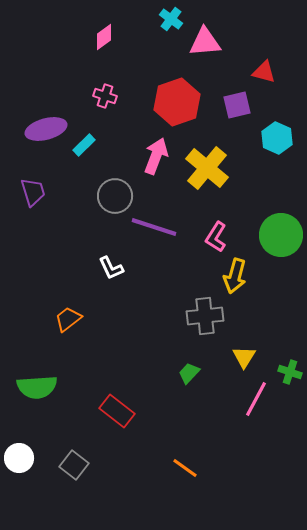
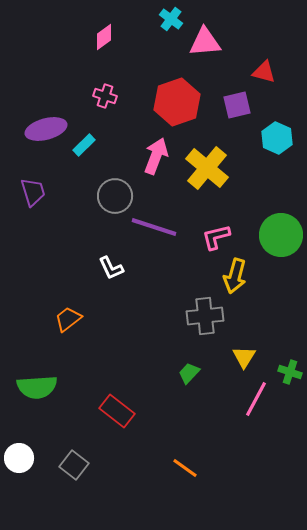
pink L-shape: rotated 44 degrees clockwise
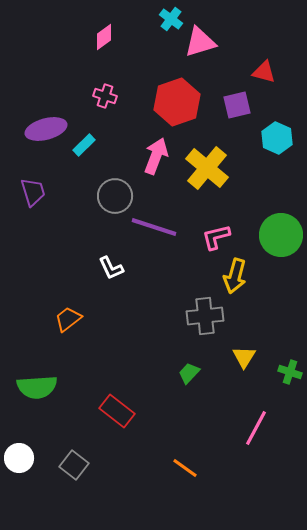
pink triangle: moved 5 px left; rotated 12 degrees counterclockwise
pink line: moved 29 px down
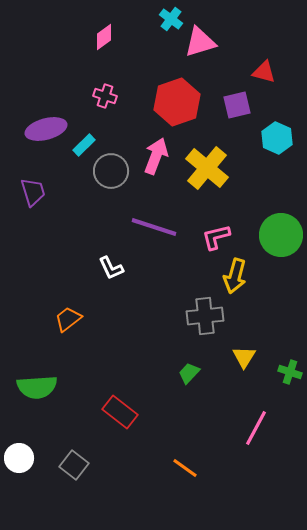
gray circle: moved 4 px left, 25 px up
red rectangle: moved 3 px right, 1 px down
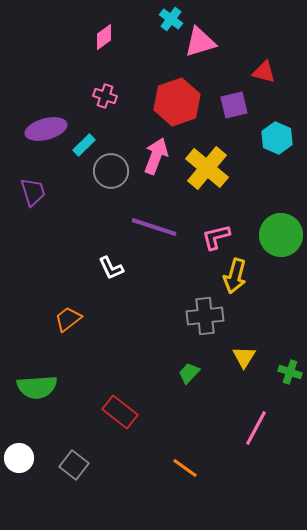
purple square: moved 3 px left
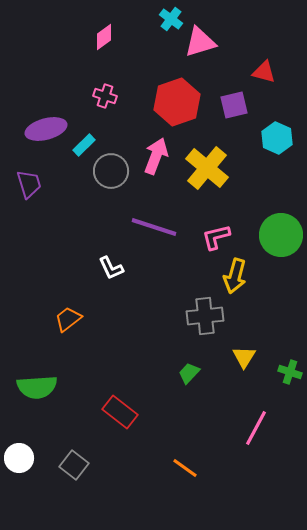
purple trapezoid: moved 4 px left, 8 px up
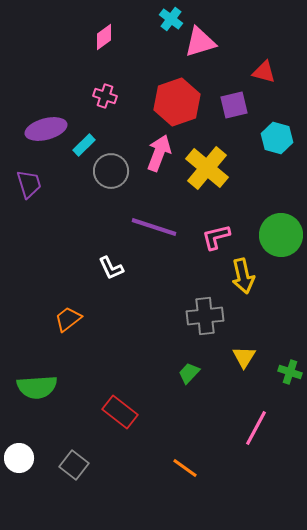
cyan hexagon: rotated 8 degrees counterclockwise
pink arrow: moved 3 px right, 3 px up
yellow arrow: moved 8 px right; rotated 28 degrees counterclockwise
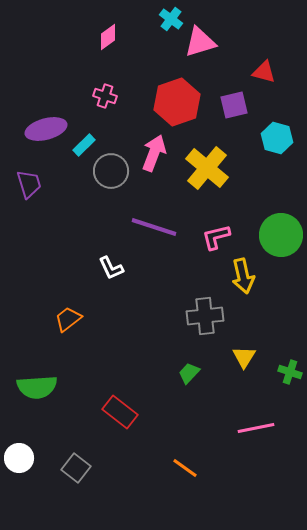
pink diamond: moved 4 px right
pink arrow: moved 5 px left
pink line: rotated 51 degrees clockwise
gray square: moved 2 px right, 3 px down
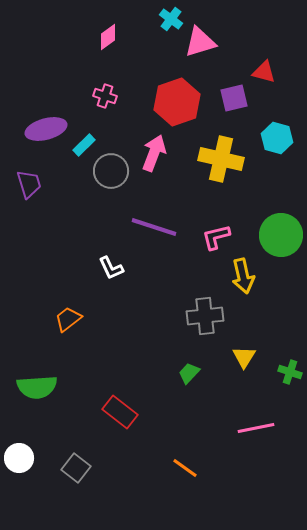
purple square: moved 7 px up
yellow cross: moved 14 px right, 9 px up; rotated 27 degrees counterclockwise
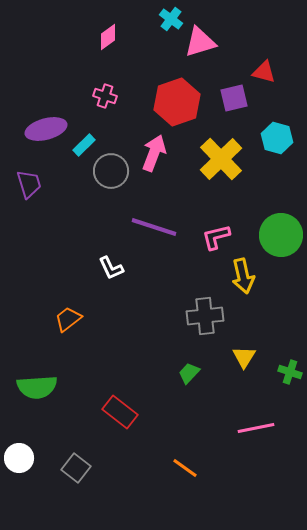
yellow cross: rotated 33 degrees clockwise
